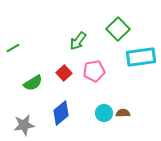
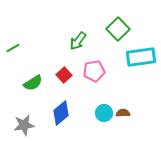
red square: moved 2 px down
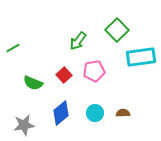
green square: moved 1 px left, 1 px down
green semicircle: rotated 54 degrees clockwise
cyan circle: moved 9 px left
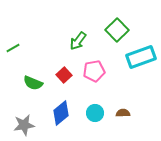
cyan rectangle: rotated 12 degrees counterclockwise
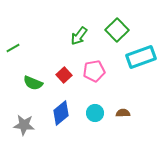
green arrow: moved 1 px right, 5 px up
gray star: rotated 15 degrees clockwise
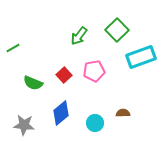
cyan circle: moved 10 px down
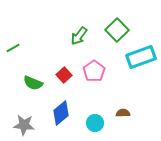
pink pentagon: rotated 25 degrees counterclockwise
